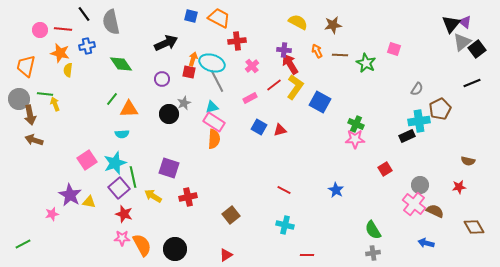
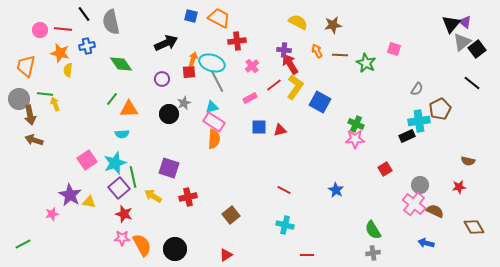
red square at (189, 72): rotated 16 degrees counterclockwise
black line at (472, 83): rotated 60 degrees clockwise
blue square at (259, 127): rotated 28 degrees counterclockwise
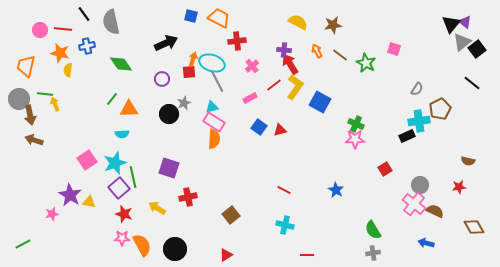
brown line at (340, 55): rotated 35 degrees clockwise
blue square at (259, 127): rotated 35 degrees clockwise
yellow arrow at (153, 196): moved 4 px right, 12 px down
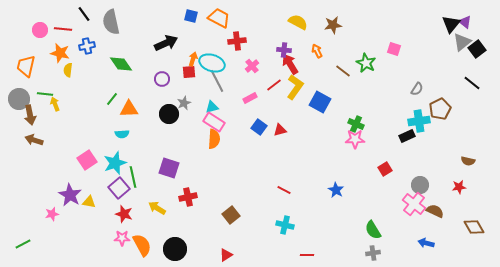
brown line at (340, 55): moved 3 px right, 16 px down
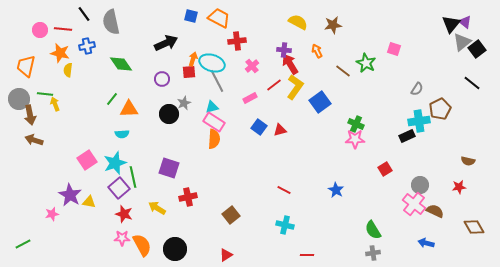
blue square at (320, 102): rotated 25 degrees clockwise
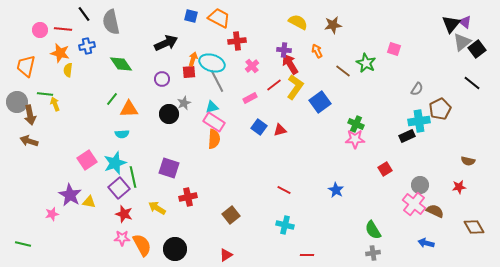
gray circle at (19, 99): moved 2 px left, 3 px down
brown arrow at (34, 140): moved 5 px left, 1 px down
green line at (23, 244): rotated 42 degrees clockwise
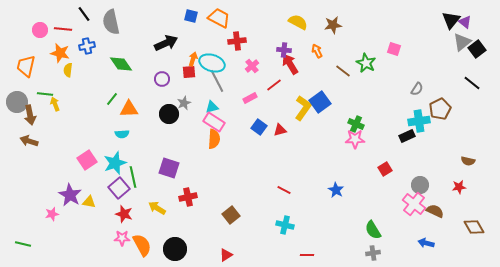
black triangle at (451, 24): moved 4 px up
yellow L-shape at (295, 87): moved 8 px right, 21 px down
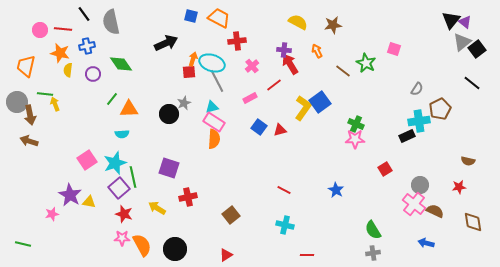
purple circle at (162, 79): moved 69 px left, 5 px up
brown diamond at (474, 227): moved 1 px left, 5 px up; rotated 20 degrees clockwise
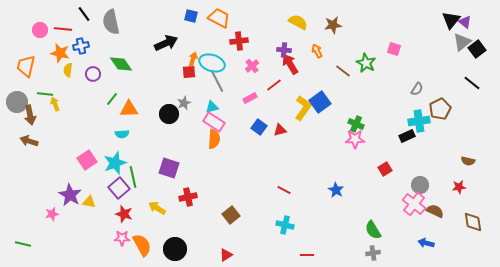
red cross at (237, 41): moved 2 px right
blue cross at (87, 46): moved 6 px left
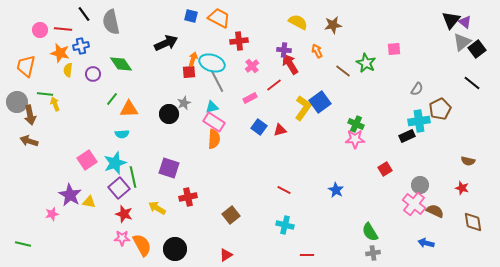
pink square at (394, 49): rotated 24 degrees counterclockwise
red star at (459, 187): moved 3 px right, 1 px down; rotated 24 degrees clockwise
green semicircle at (373, 230): moved 3 px left, 2 px down
